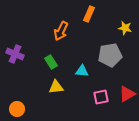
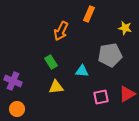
purple cross: moved 2 px left, 27 px down
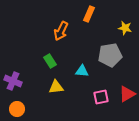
green rectangle: moved 1 px left, 1 px up
